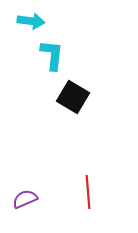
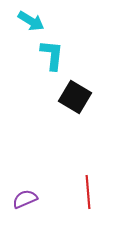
cyan arrow: rotated 24 degrees clockwise
black square: moved 2 px right
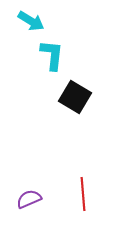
red line: moved 5 px left, 2 px down
purple semicircle: moved 4 px right
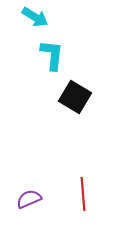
cyan arrow: moved 4 px right, 4 px up
